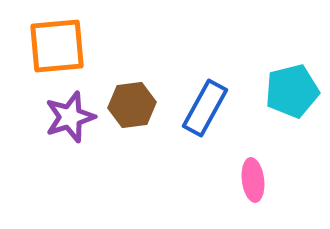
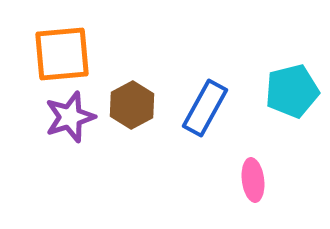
orange square: moved 5 px right, 8 px down
brown hexagon: rotated 21 degrees counterclockwise
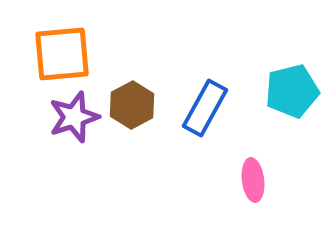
purple star: moved 4 px right
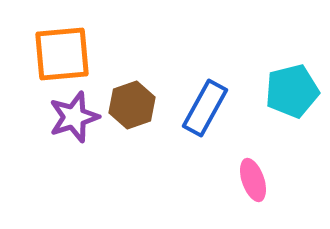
brown hexagon: rotated 9 degrees clockwise
pink ellipse: rotated 12 degrees counterclockwise
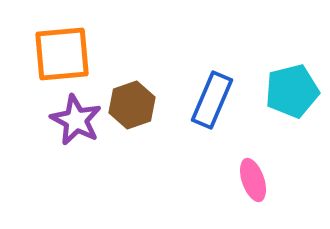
blue rectangle: moved 7 px right, 8 px up; rotated 6 degrees counterclockwise
purple star: moved 2 px right, 3 px down; rotated 27 degrees counterclockwise
